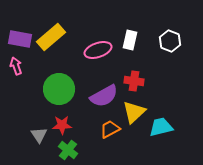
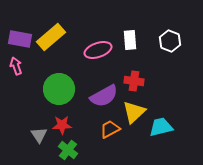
white rectangle: rotated 18 degrees counterclockwise
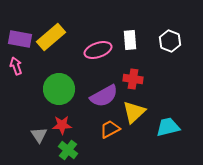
red cross: moved 1 px left, 2 px up
cyan trapezoid: moved 7 px right
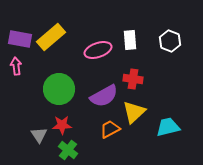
pink arrow: rotated 12 degrees clockwise
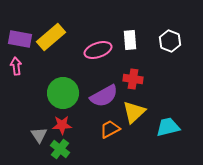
green circle: moved 4 px right, 4 px down
green cross: moved 8 px left, 1 px up
